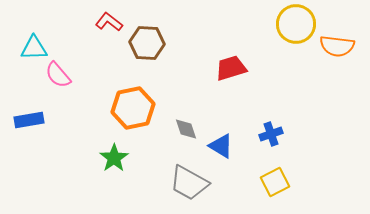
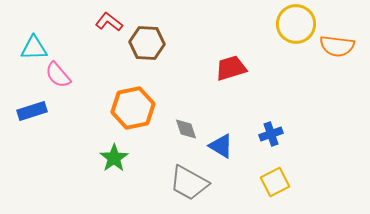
blue rectangle: moved 3 px right, 9 px up; rotated 8 degrees counterclockwise
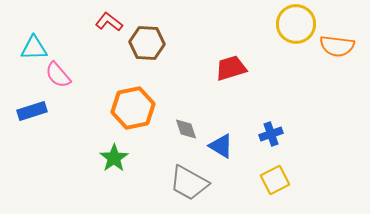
yellow square: moved 2 px up
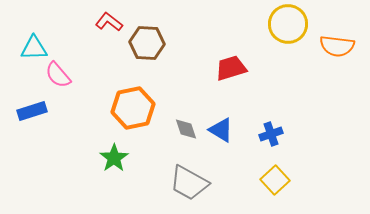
yellow circle: moved 8 px left
blue triangle: moved 16 px up
yellow square: rotated 16 degrees counterclockwise
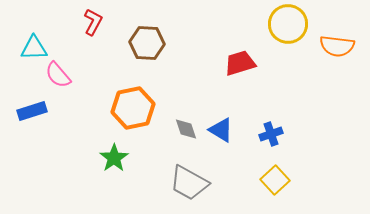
red L-shape: moved 16 px left; rotated 80 degrees clockwise
red trapezoid: moved 9 px right, 5 px up
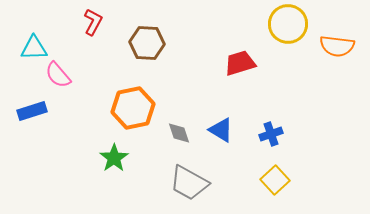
gray diamond: moved 7 px left, 4 px down
